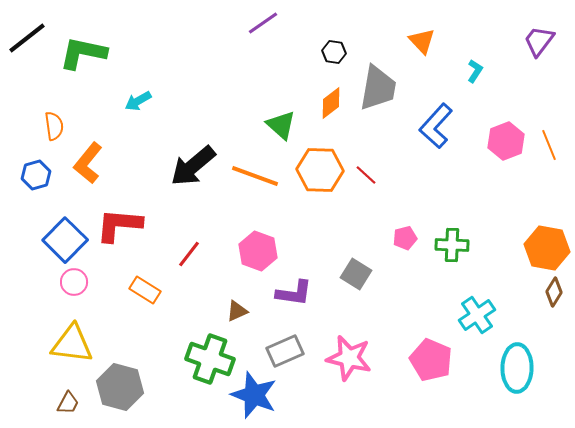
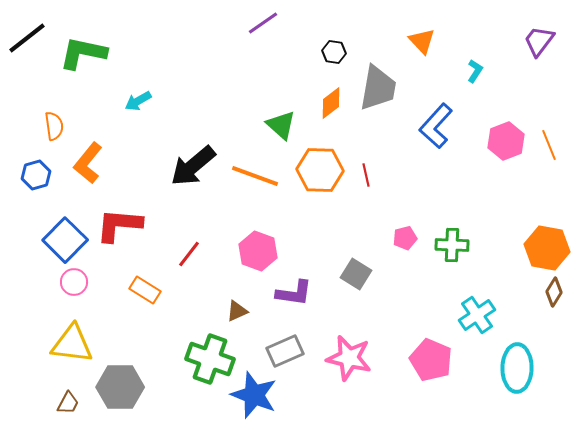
red line at (366, 175): rotated 35 degrees clockwise
gray hexagon at (120, 387): rotated 15 degrees counterclockwise
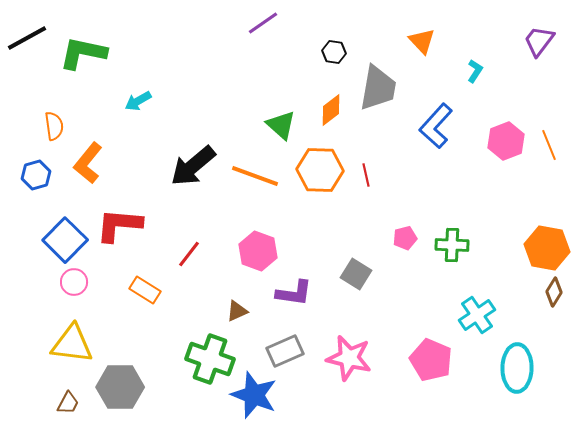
black line at (27, 38): rotated 9 degrees clockwise
orange diamond at (331, 103): moved 7 px down
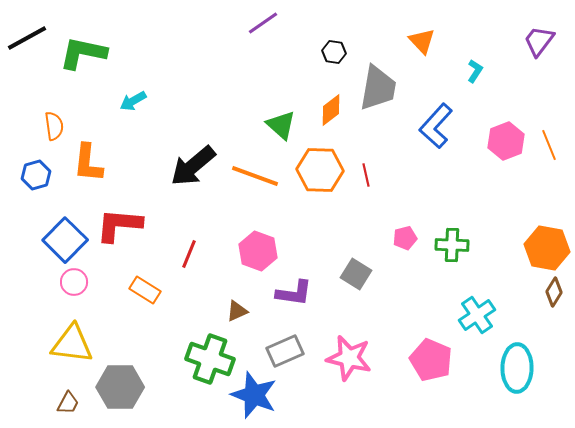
cyan arrow at (138, 101): moved 5 px left
orange L-shape at (88, 163): rotated 33 degrees counterclockwise
red line at (189, 254): rotated 16 degrees counterclockwise
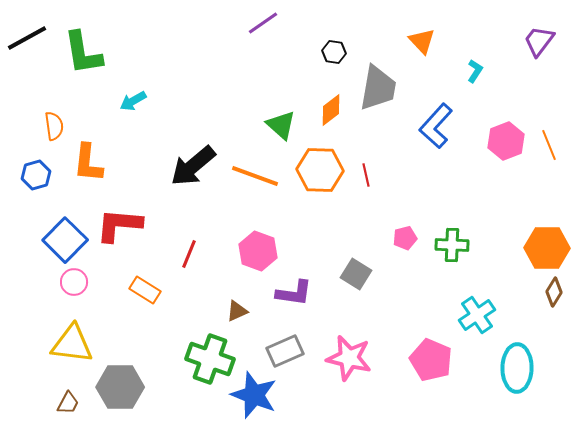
green L-shape at (83, 53): rotated 111 degrees counterclockwise
orange hexagon at (547, 248): rotated 9 degrees counterclockwise
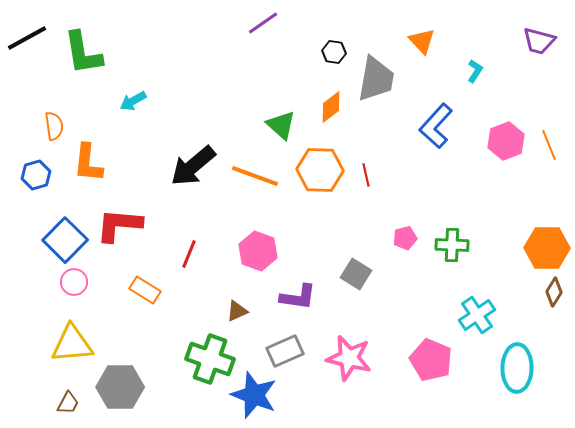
purple trapezoid at (539, 41): rotated 112 degrees counterclockwise
gray trapezoid at (378, 88): moved 2 px left, 9 px up
orange diamond at (331, 110): moved 3 px up
purple L-shape at (294, 293): moved 4 px right, 4 px down
yellow triangle at (72, 344): rotated 12 degrees counterclockwise
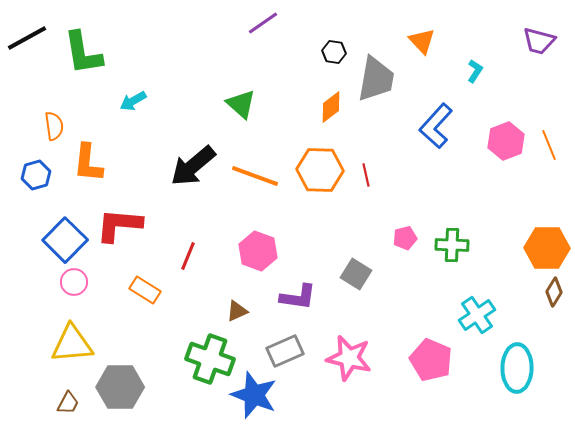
green triangle at (281, 125): moved 40 px left, 21 px up
red line at (189, 254): moved 1 px left, 2 px down
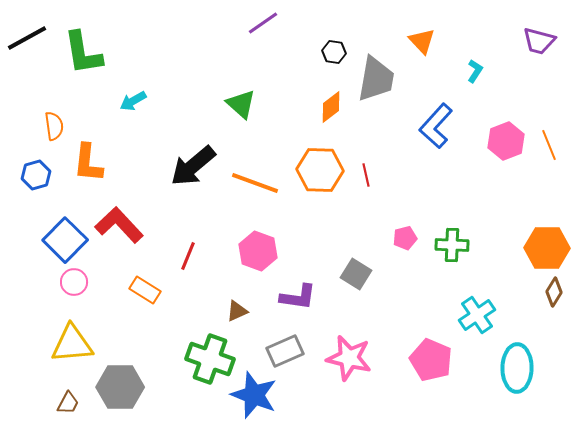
orange line at (255, 176): moved 7 px down
red L-shape at (119, 225): rotated 42 degrees clockwise
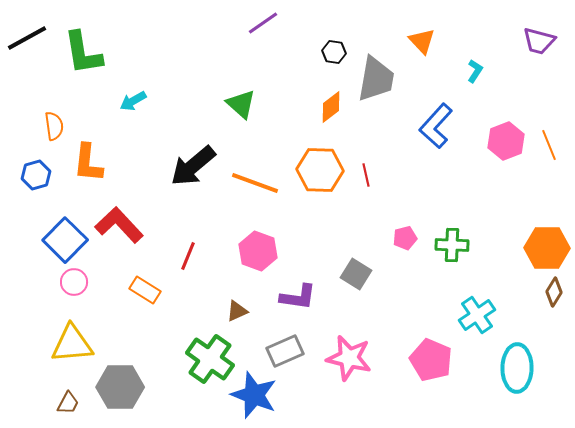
green cross at (210, 359): rotated 15 degrees clockwise
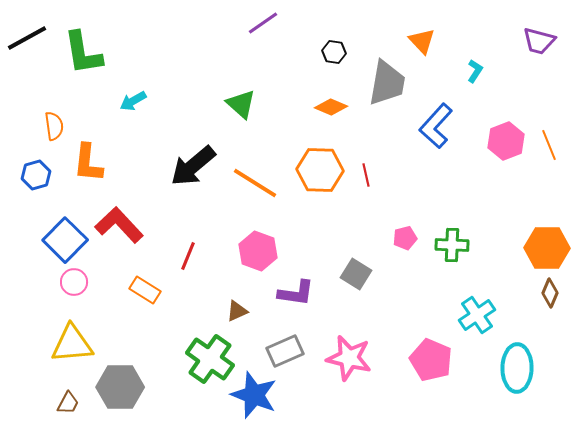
gray trapezoid at (376, 79): moved 11 px right, 4 px down
orange diamond at (331, 107): rotated 60 degrees clockwise
orange line at (255, 183): rotated 12 degrees clockwise
brown diamond at (554, 292): moved 4 px left, 1 px down; rotated 8 degrees counterclockwise
purple L-shape at (298, 297): moved 2 px left, 4 px up
